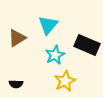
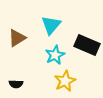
cyan triangle: moved 3 px right
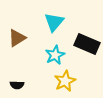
cyan triangle: moved 3 px right, 3 px up
black rectangle: moved 1 px up
black semicircle: moved 1 px right, 1 px down
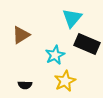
cyan triangle: moved 18 px right, 4 px up
brown triangle: moved 4 px right, 3 px up
black semicircle: moved 8 px right
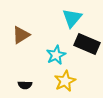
cyan star: moved 1 px right
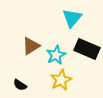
brown triangle: moved 10 px right, 11 px down
black rectangle: moved 5 px down
yellow star: moved 4 px left, 1 px up
black semicircle: moved 5 px left; rotated 32 degrees clockwise
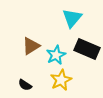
black semicircle: moved 5 px right
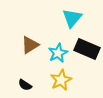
brown triangle: moved 1 px left, 1 px up
cyan star: moved 2 px right, 2 px up
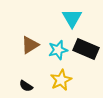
cyan triangle: rotated 10 degrees counterclockwise
black rectangle: moved 1 px left
cyan star: moved 3 px up; rotated 12 degrees clockwise
black semicircle: moved 1 px right, 1 px down
